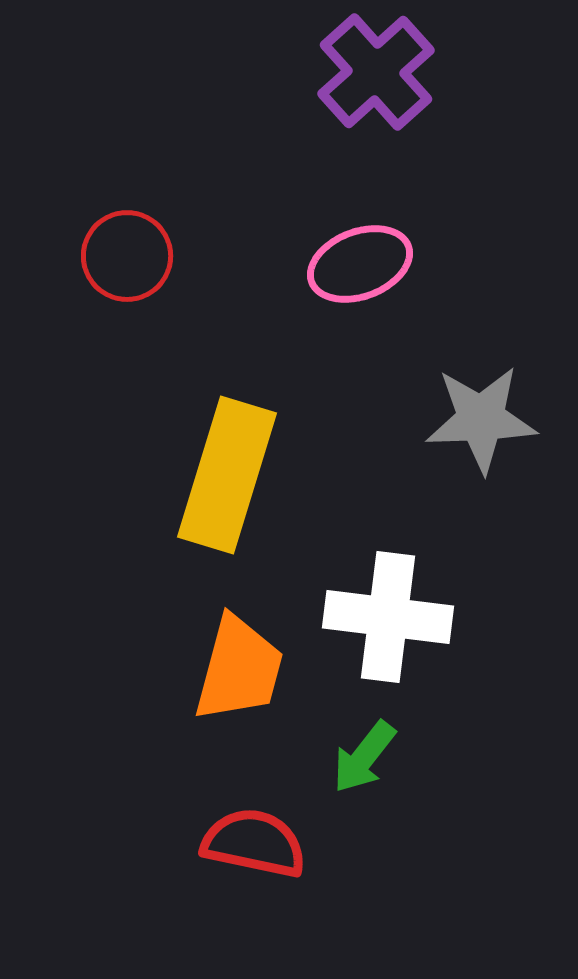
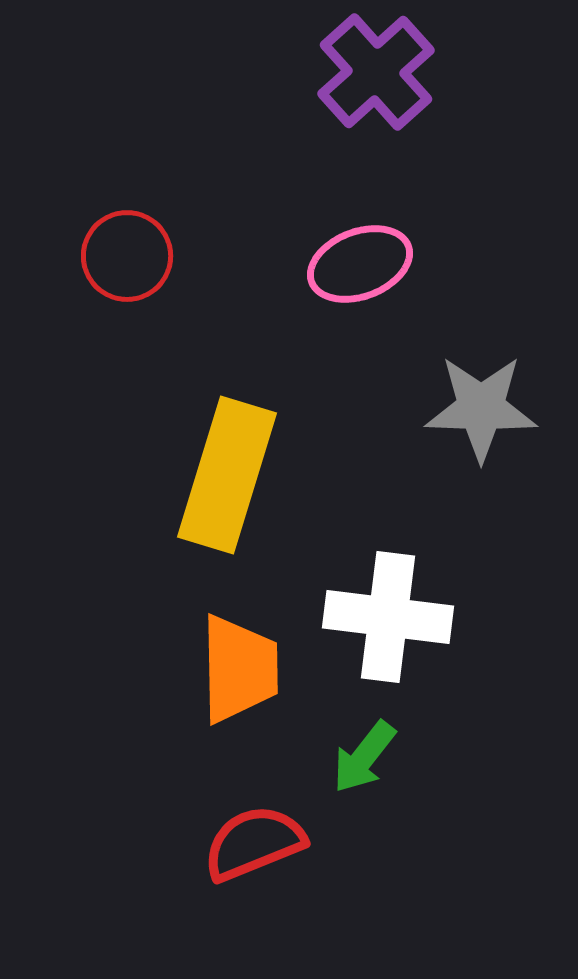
gray star: moved 11 px up; rotated 4 degrees clockwise
orange trapezoid: rotated 16 degrees counterclockwise
red semicircle: rotated 34 degrees counterclockwise
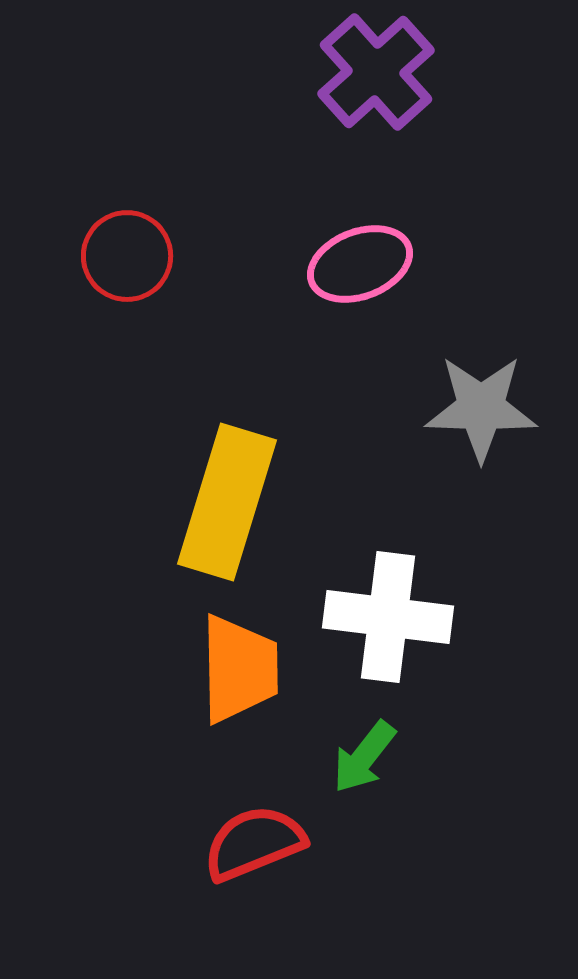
yellow rectangle: moved 27 px down
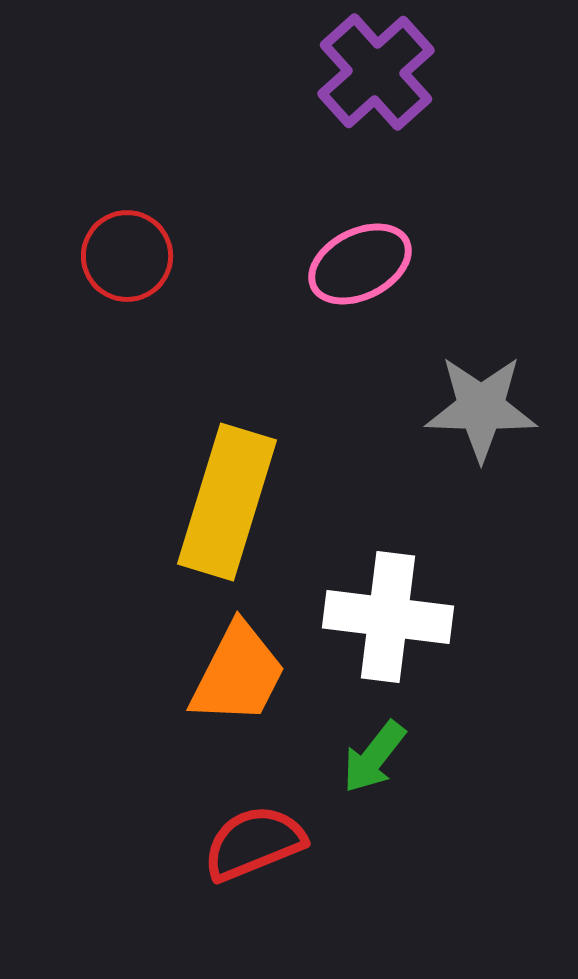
pink ellipse: rotated 6 degrees counterclockwise
orange trapezoid: moved 1 px left, 5 px down; rotated 28 degrees clockwise
green arrow: moved 10 px right
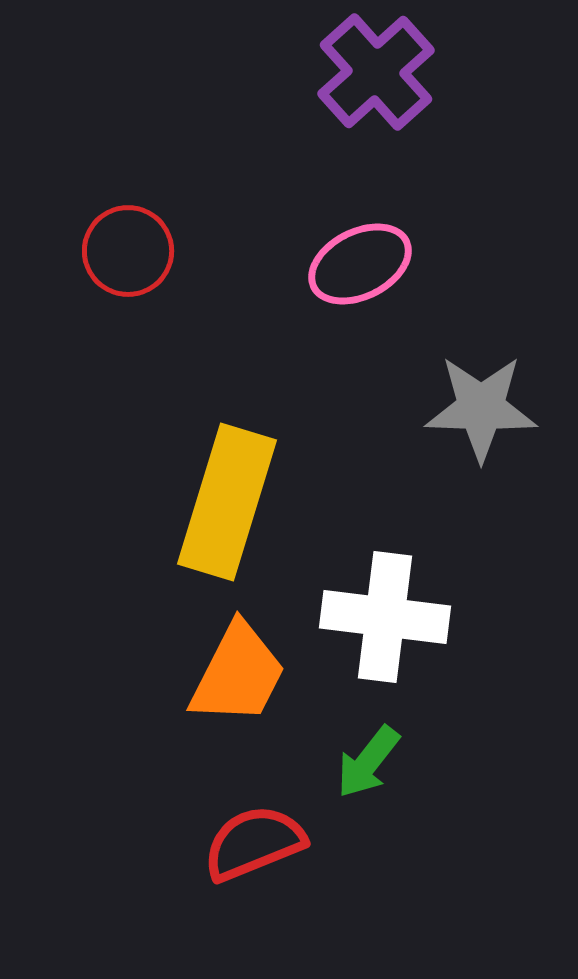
red circle: moved 1 px right, 5 px up
white cross: moved 3 px left
green arrow: moved 6 px left, 5 px down
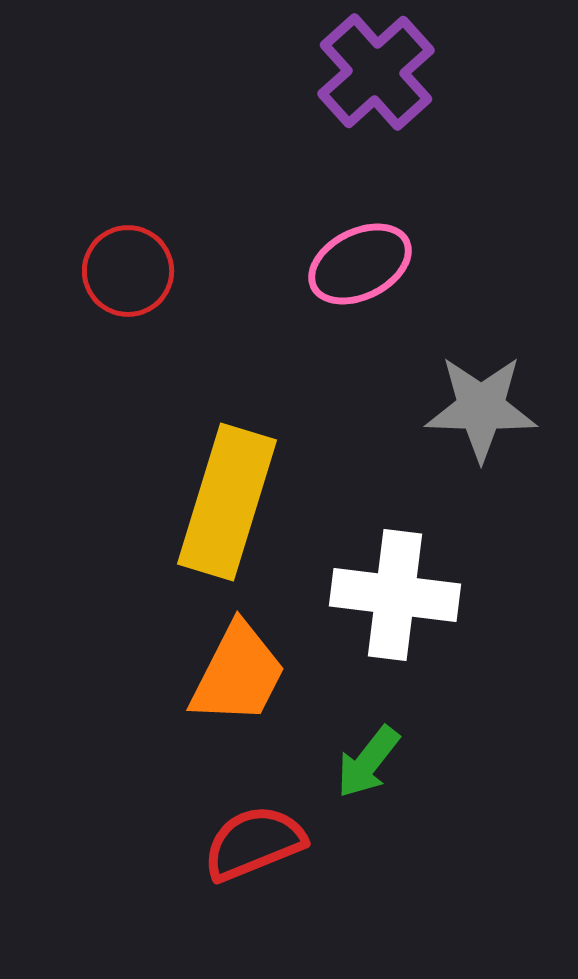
red circle: moved 20 px down
white cross: moved 10 px right, 22 px up
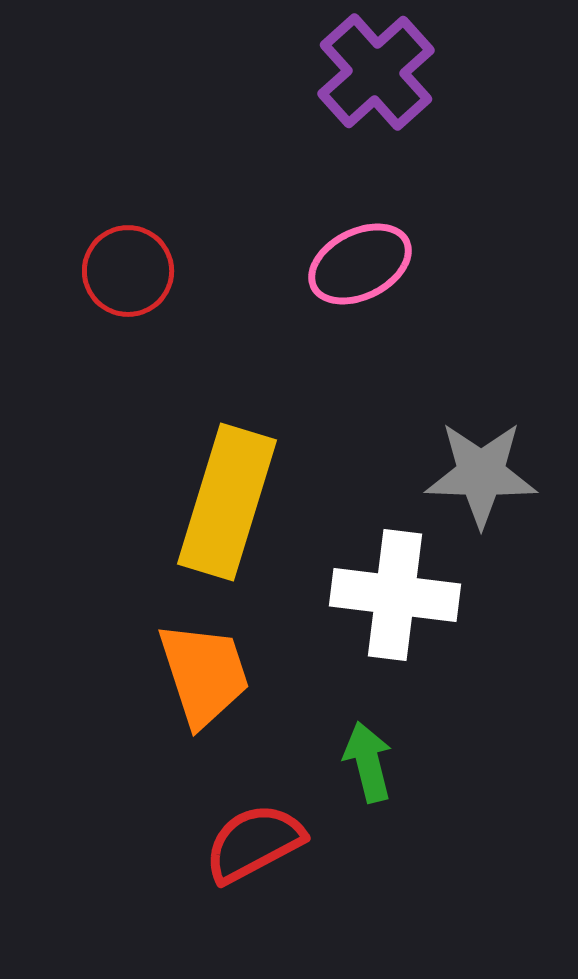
gray star: moved 66 px down
orange trapezoid: moved 34 px left; rotated 45 degrees counterclockwise
green arrow: rotated 128 degrees clockwise
red semicircle: rotated 6 degrees counterclockwise
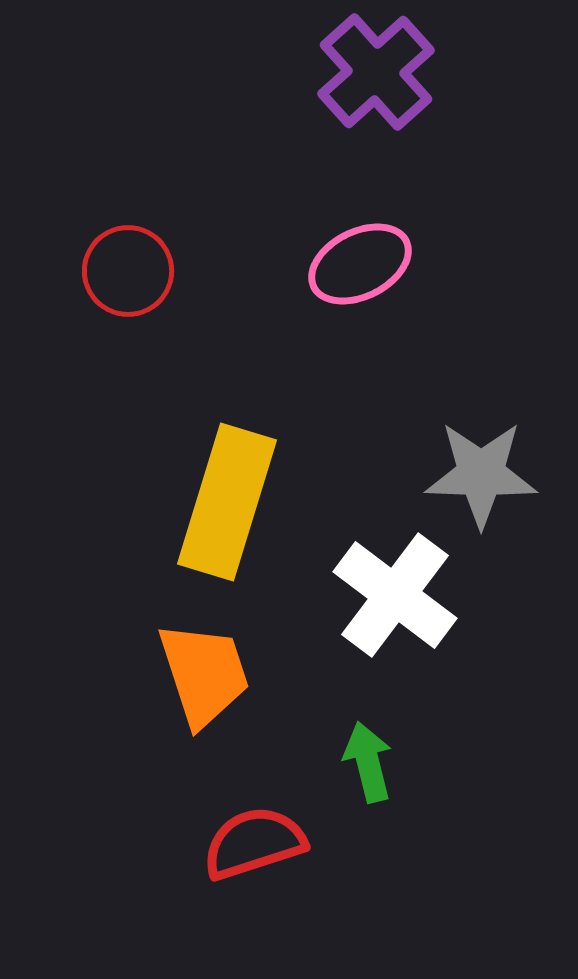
white cross: rotated 30 degrees clockwise
red semicircle: rotated 10 degrees clockwise
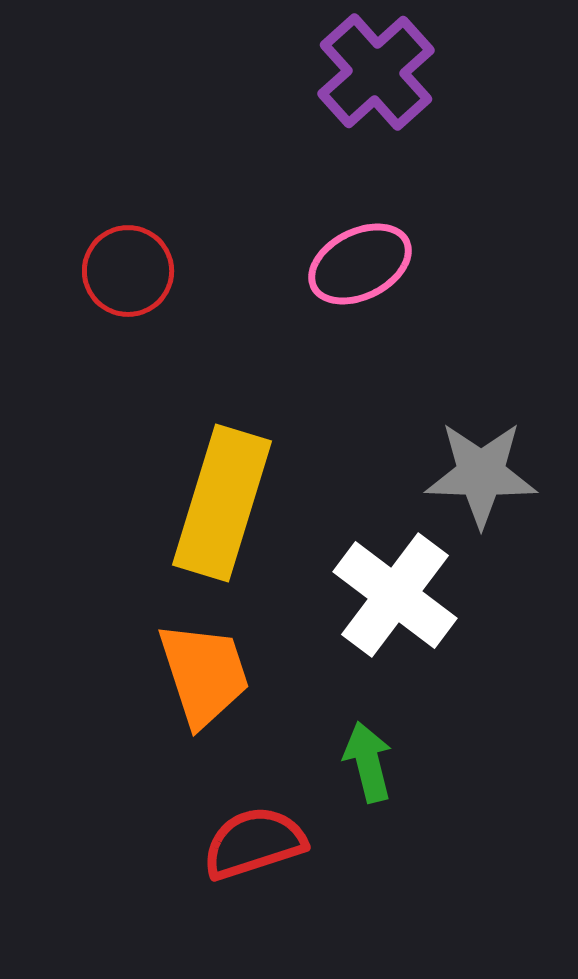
yellow rectangle: moved 5 px left, 1 px down
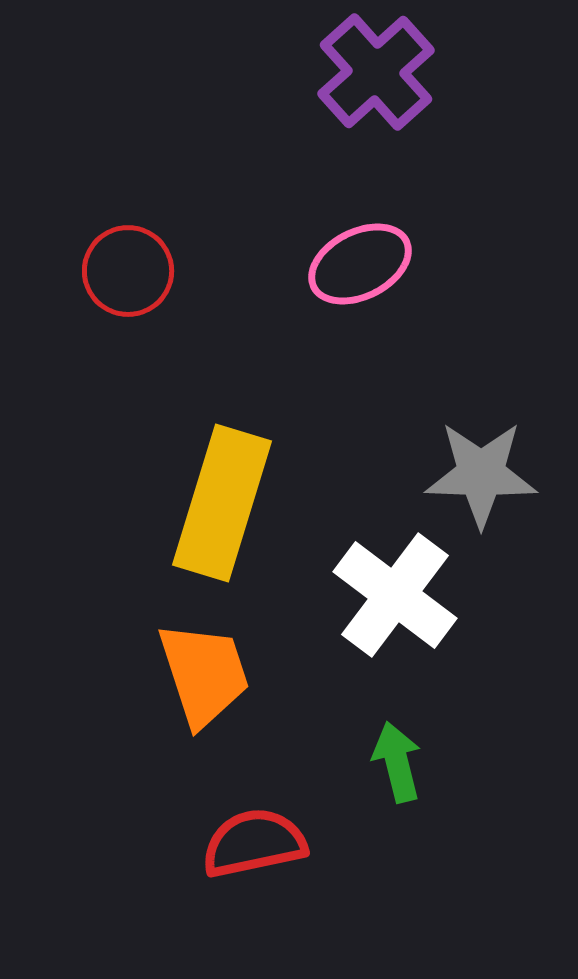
green arrow: moved 29 px right
red semicircle: rotated 6 degrees clockwise
